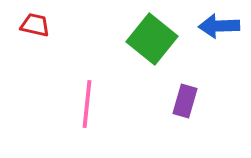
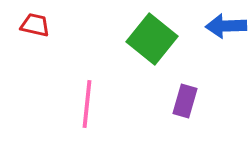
blue arrow: moved 7 px right
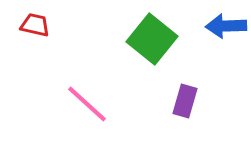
pink line: rotated 54 degrees counterclockwise
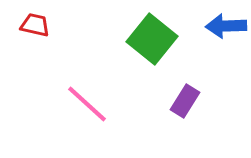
purple rectangle: rotated 16 degrees clockwise
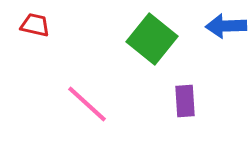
purple rectangle: rotated 36 degrees counterclockwise
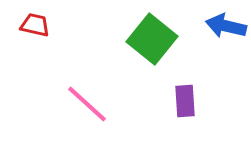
blue arrow: rotated 15 degrees clockwise
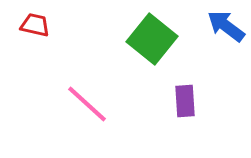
blue arrow: rotated 24 degrees clockwise
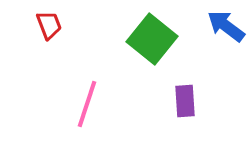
red trapezoid: moved 14 px right; rotated 56 degrees clockwise
pink line: rotated 66 degrees clockwise
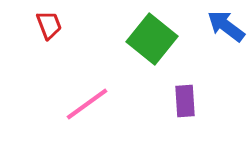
pink line: rotated 36 degrees clockwise
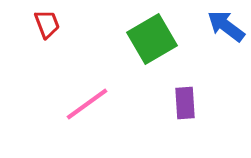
red trapezoid: moved 2 px left, 1 px up
green square: rotated 21 degrees clockwise
purple rectangle: moved 2 px down
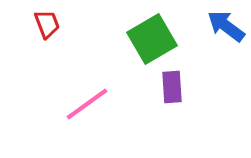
purple rectangle: moved 13 px left, 16 px up
